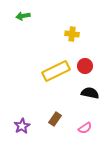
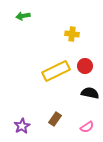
pink semicircle: moved 2 px right, 1 px up
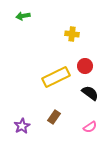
yellow rectangle: moved 6 px down
black semicircle: rotated 24 degrees clockwise
brown rectangle: moved 1 px left, 2 px up
pink semicircle: moved 3 px right
